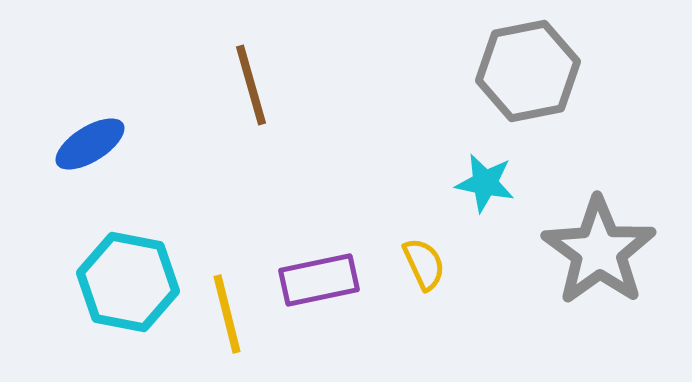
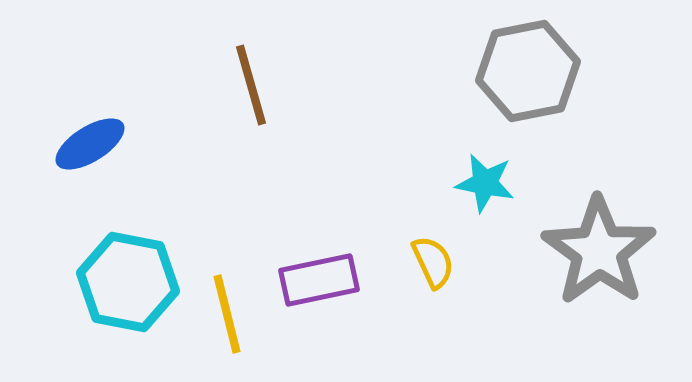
yellow semicircle: moved 9 px right, 2 px up
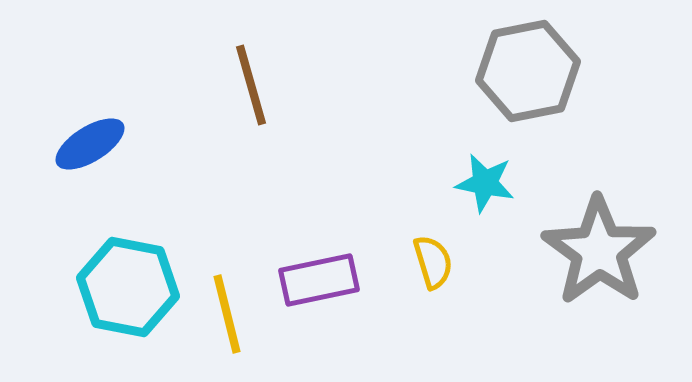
yellow semicircle: rotated 8 degrees clockwise
cyan hexagon: moved 5 px down
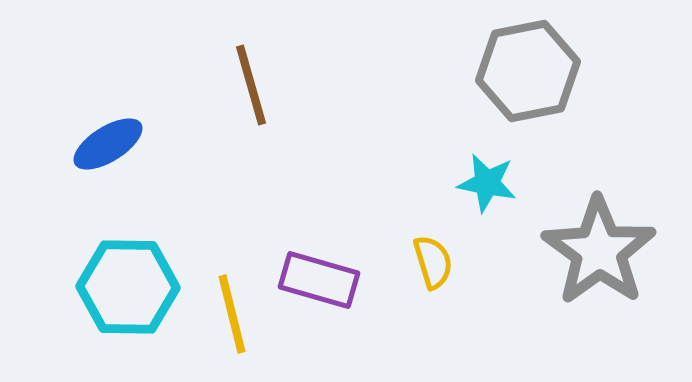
blue ellipse: moved 18 px right
cyan star: moved 2 px right
purple rectangle: rotated 28 degrees clockwise
cyan hexagon: rotated 10 degrees counterclockwise
yellow line: moved 5 px right
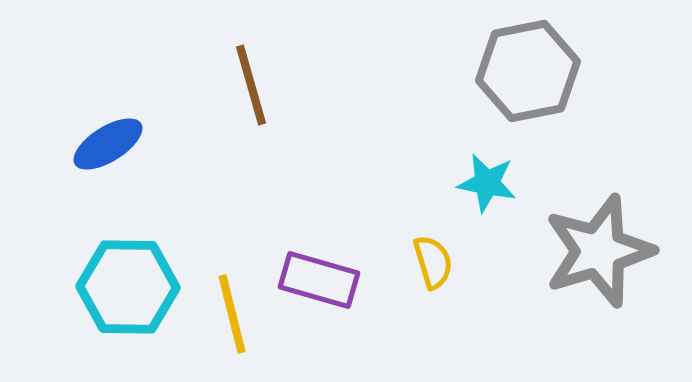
gray star: rotated 19 degrees clockwise
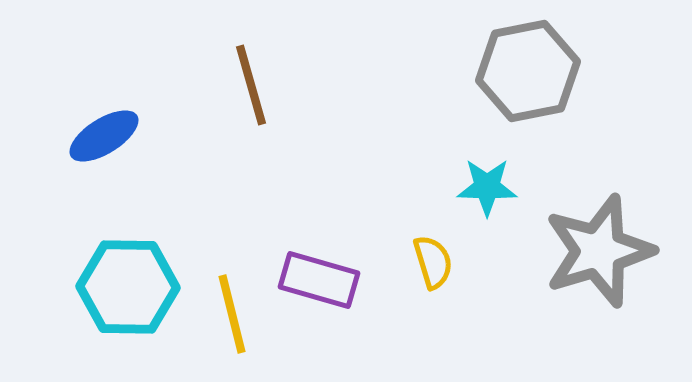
blue ellipse: moved 4 px left, 8 px up
cyan star: moved 4 px down; rotated 10 degrees counterclockwise
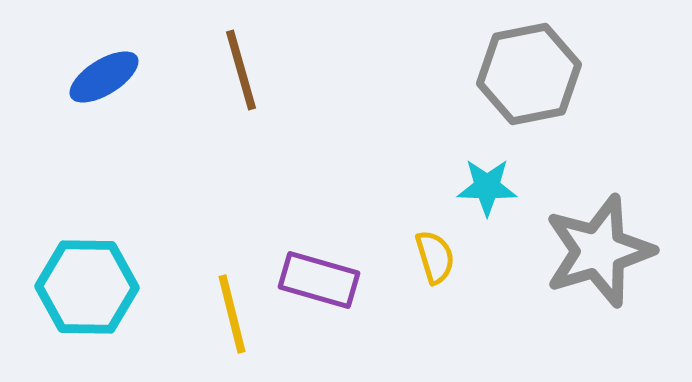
gray hexagon: moved 1 px right, 3 px down
brown line: moved 10 px left, 15 px up
blue ellipse: moved 59 px up
yellow semicircle: moved 2 px right, 5 px up
cyan hexagon: moved 41 px left
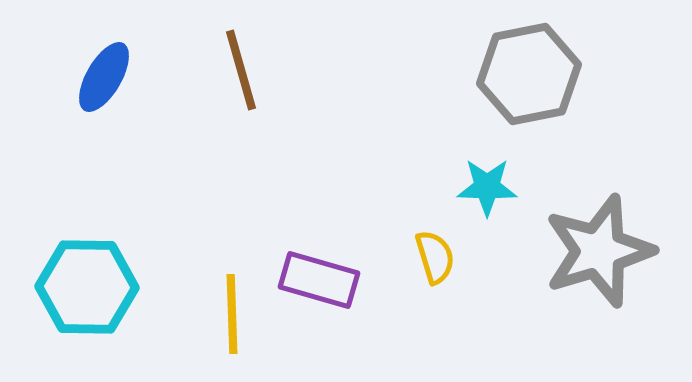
blue ellipse: rotated 28 degrees counterclockwise
yellow line: rotated 12 degrees clockwise
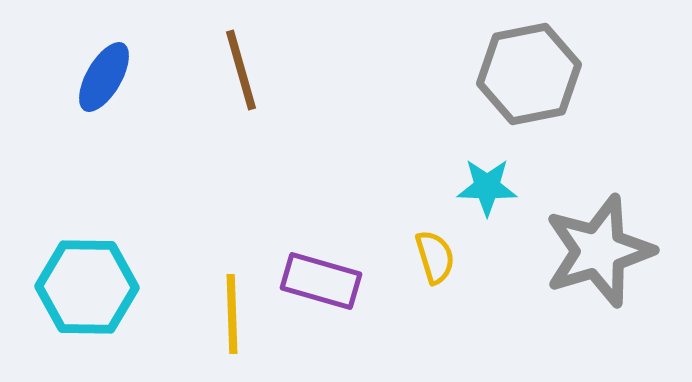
purple rectangle: moved 2 px right, 1 px down
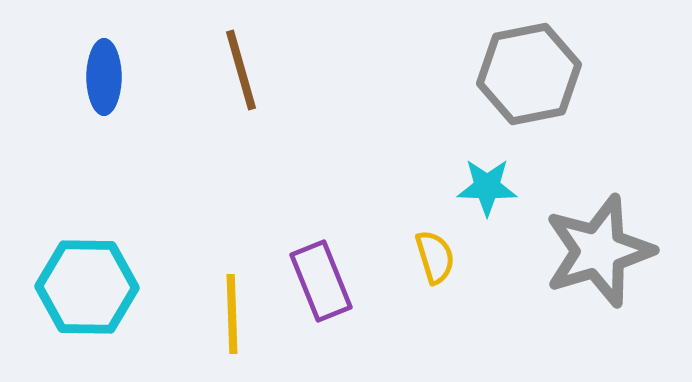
blue ellipse: rotated 30 degrees counterclockwise
purple rectangle: rotated 52 degrees clockwise
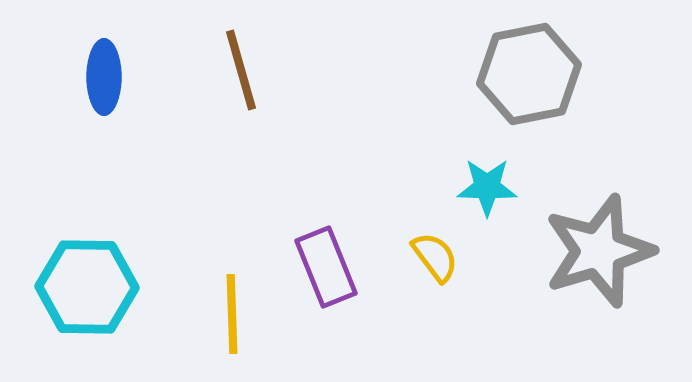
yellow semicircle: rotated 20 degrees counterclockwise
purple rectangle: moved 5 px right, 14 px up
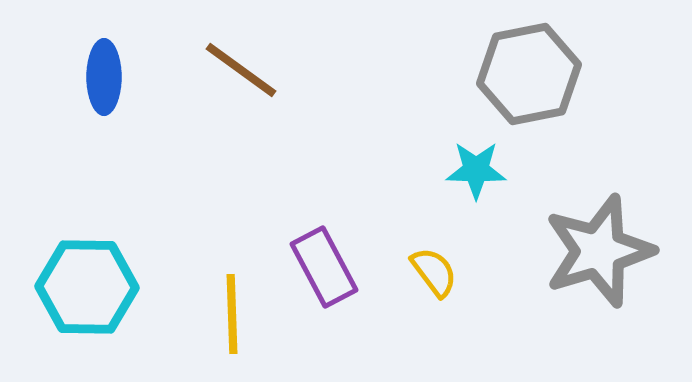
brown line: rotated 38 degrees counterclockwise
cyan star: moved 11 px left, 17 px up
yellow semicircle: moved 1 px left, 15 px down
purple rectangle: moved 2 px left; rotated 6 degrees counterclockwise
